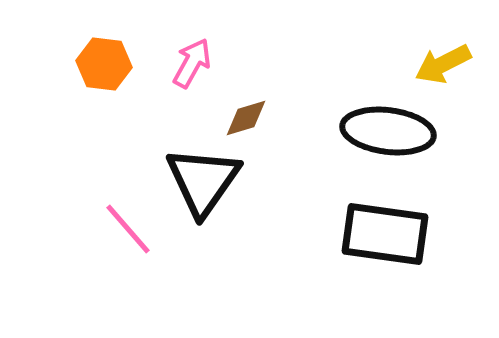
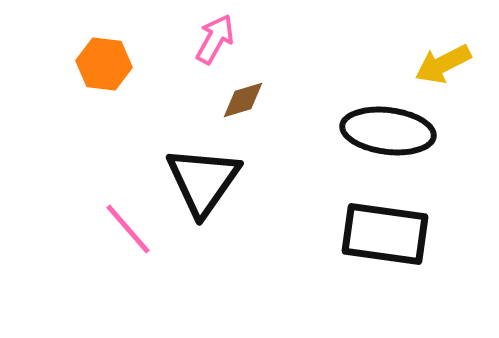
pink arrow: moved 23 px right, 24 px up
brown diamond: moved 3 px left, 18 px up
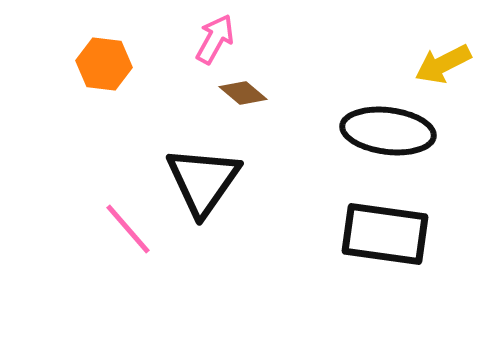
brown diamond: moved 7 px up; rotated 57 degrees clockwise
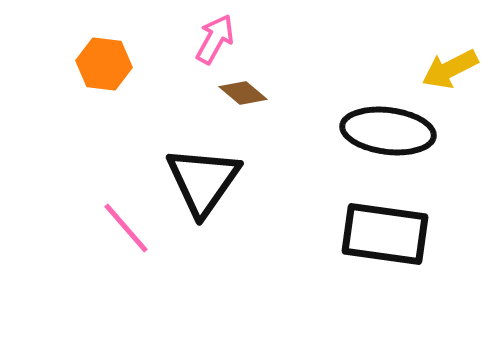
yellow arrow: moved 7 px right, 5 px down
pink line: moved 2 px left, 1 px up
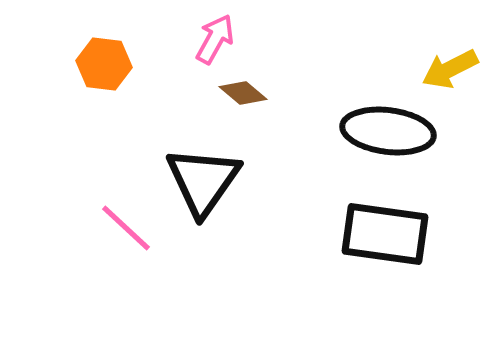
pink line: rotated 6 degrees counterclockwise
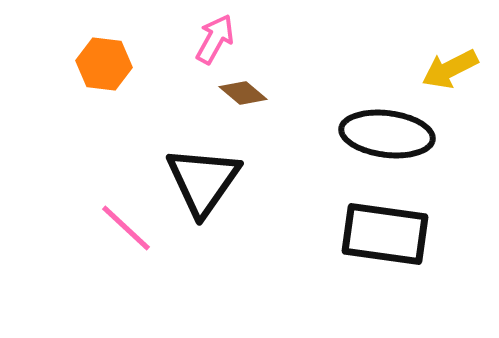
black ellipse: moved 1 px left, 3 px down
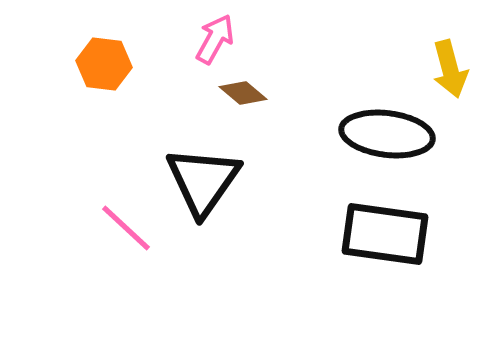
yellow arrow: rotated 78 degrees counterclockwise
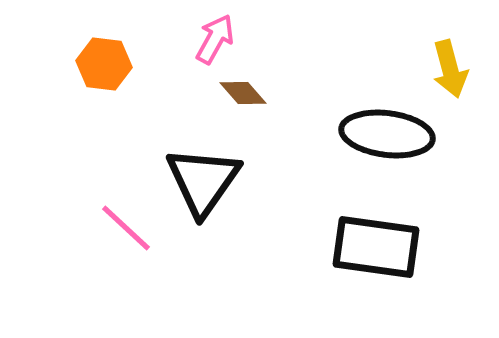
brown diamond: rotated 9 degrees clockwise
black rectangle: moved 9 px left, 13 px down
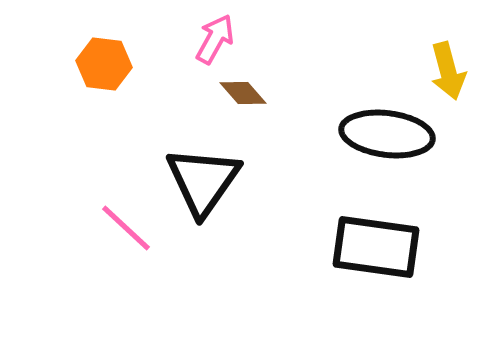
yellow arrow: moved 2 px left, 2 px down
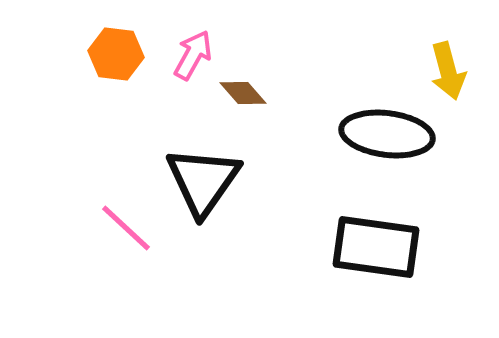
pink arrow: moved 22 px left, 16 px down
orange hexagon: moved 12 px right, 10 px up
